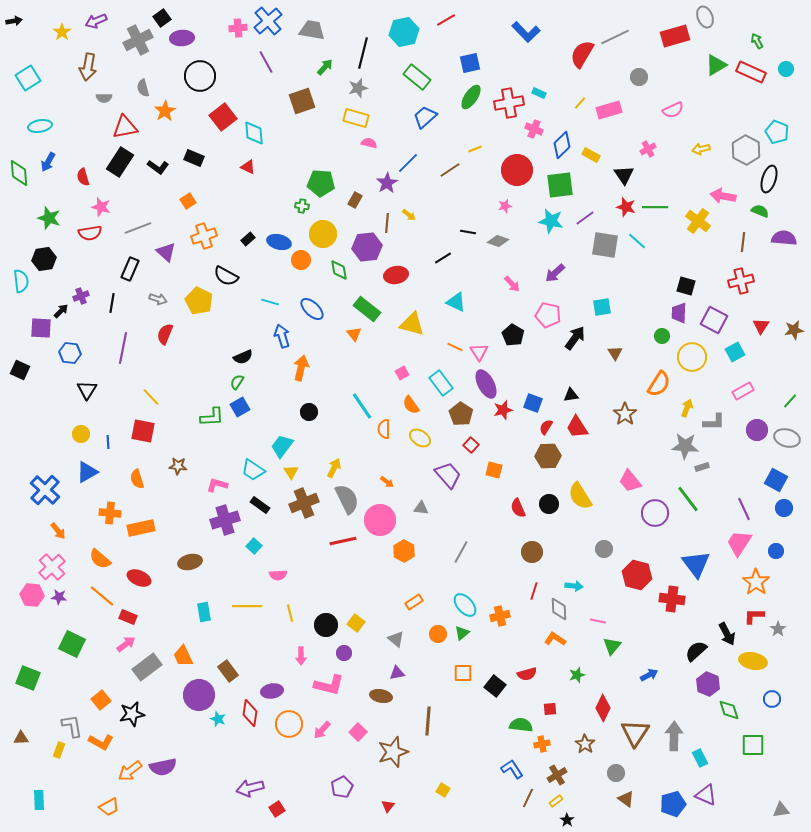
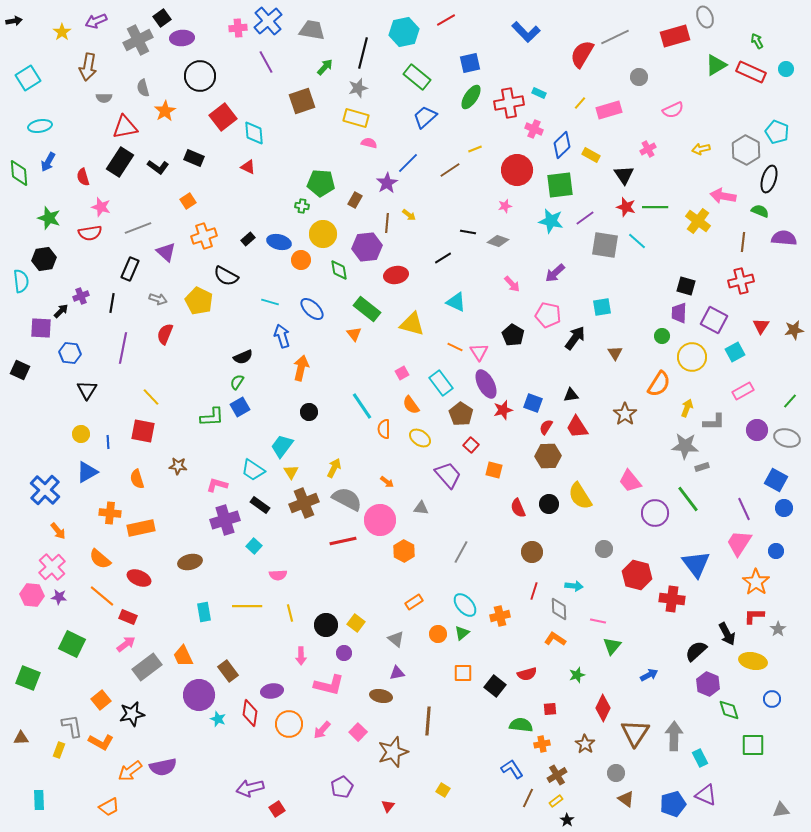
gray semicircle at (347, 499): rotated 36 degrees counterclockwise
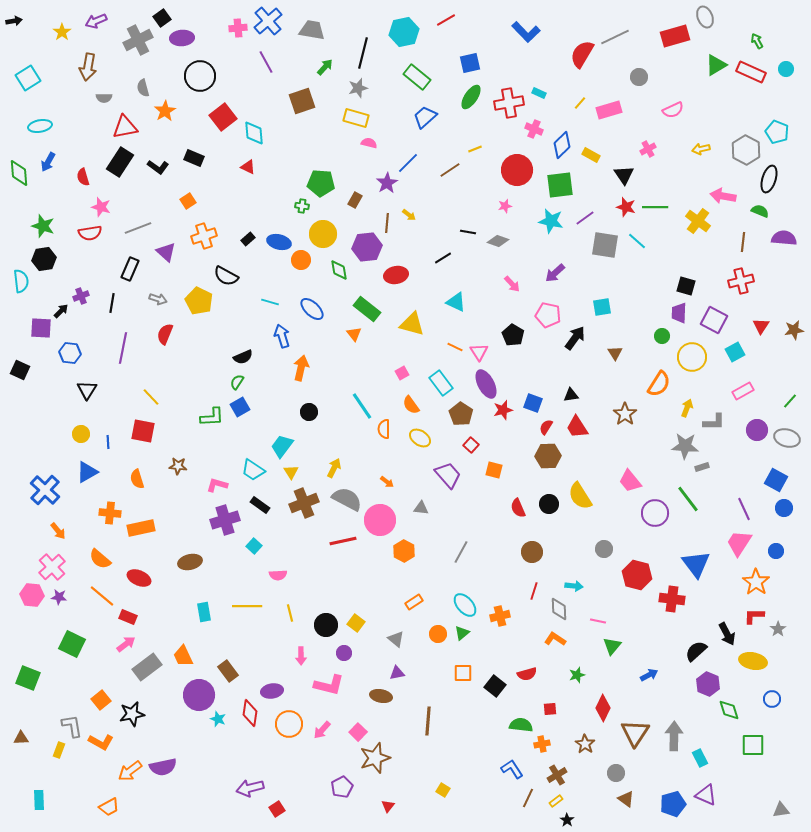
green star at (49, 218): moved 6 px left, 8 px down
brown star at (393, 752): moved 18 px left, 6 px down
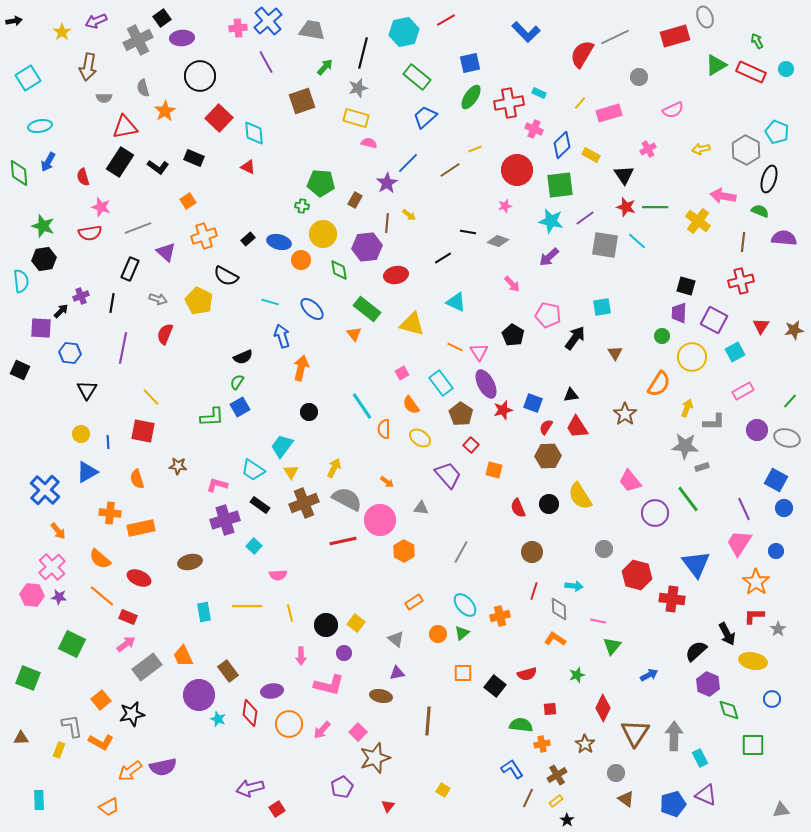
pink rectangle at (609, 110): moved 3 px down
red square at (223, 117): moved 4 px left, 1 px down; rotated 8 degrees counterclockwise
purple arrow at (555, 273): moved 6 px left, 16 px up
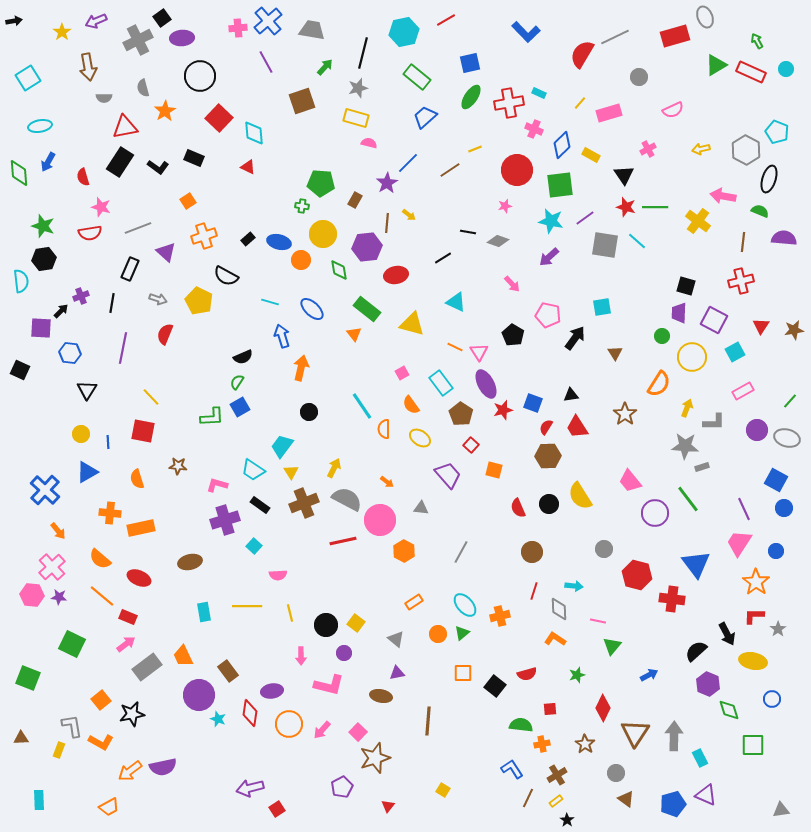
brown arrow at (88, 67): rotated 20 degrees counterclockwise
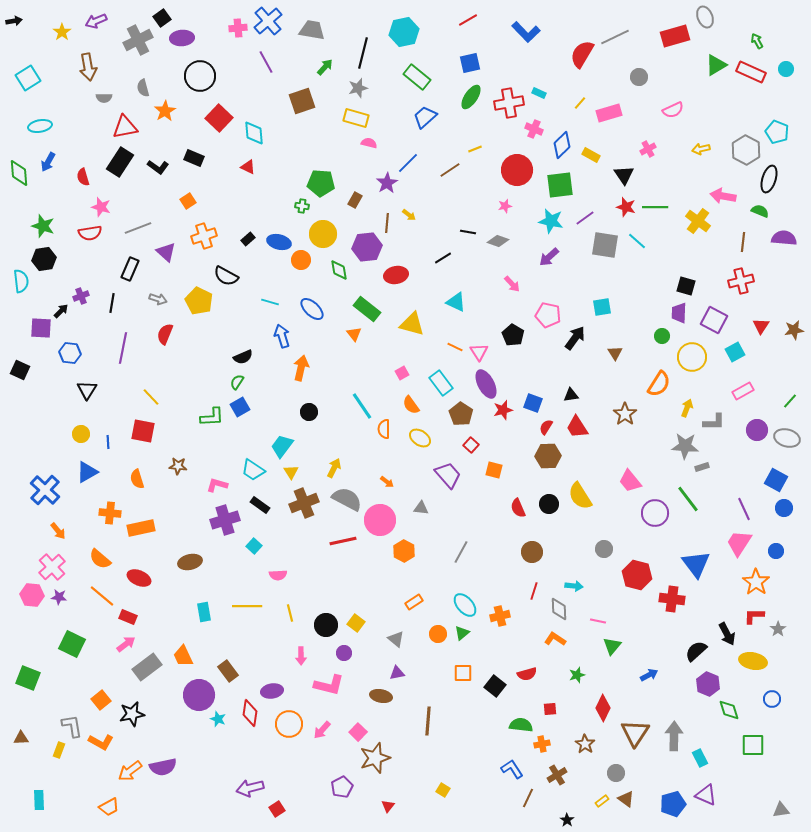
red line at (446, 20): moved 22 px right
yellow rectangle at (556, 801): moved 46 px right
